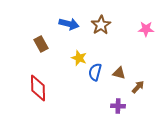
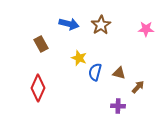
red diamond: rotated 24 degrees clockwise
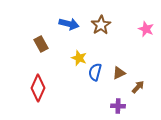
pink star: rotated 21 degrees clockwise
brown triangle: rotated 40 degrees counterclockwise
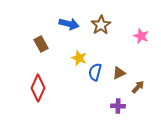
pink star: moved 5 px left, 7 px down
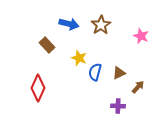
brown rectangle: moved 6 px right, 1 px down; rotated 14 degrees counterclockwise
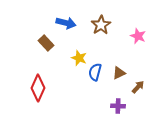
blue arrow: moved 3 px left, 1 px up
pink star: moved 3 px left
brown rectangle: moved 1 px left, 2 px up
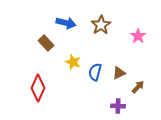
pink star: rotated 14 degrees clockwise
yellow star: moved 6 px left, 4 px down
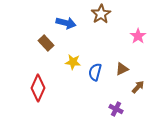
brown star: moved 11 px up
yellow star: rotated 14 degrees counterclockwise
brown triangle: moved 3 px right, 4 px up
purple cross: moved 2 px left, 3 px down; rotated 24 degrees clockwise
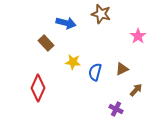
brown star: rotated 24 degrees counterclockwise
brown arrow: moved 2 px left, 3 px down
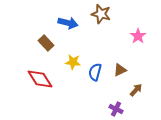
blue arrow: moved 2 px right
brown triangle: moved 2 px left, 1 px down
red diamond: moved 2 px right, 9 px up; rotated 56 degrees counterclockwise
